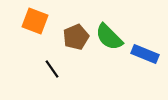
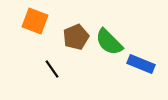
green semicircle: moved 5 px down
blue rectangle: moved 4 px left, 10 px down
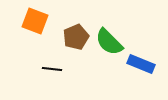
black line: rotated 48 degrees counterclockwise
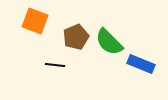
black line: moved 3 px right, 4 px up
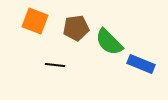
brown pentagon: moved 9 px up; rotated 15 degrees clockwise
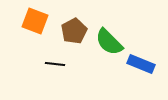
brown pentagon: moved 2 px left, 3 px down; rotated 20 degrees counterclockwise
black line: moved 1 px up
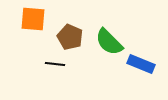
orange square: moved 2 px left, 2 px up; rotated 16 degrees counterclockwise
brown pentagon: moved 4 px left, 6 px down; rotated 20 degrees counterclockwise
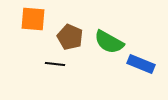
green semicircle: rotated 16 degrees counterclockwise
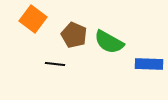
orange square: rotated 32 degrees clockwise
brown pentagon: moved 4 px right, 2 px up
blue rectangle: moved 8 px right; rotated 20 degrees counterclockwise
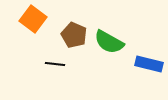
blue rectangle: rotated 12 degrees clockwise
